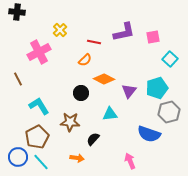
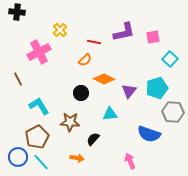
gray hexagon: moved 4 px right; rotated 20 degrees clockwise
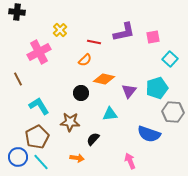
orange diamond: rotated 15 degrees counterclockwise
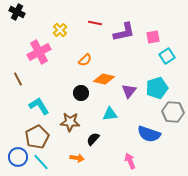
black cross: rotated 21 degrees clockwise
red line: moved 1 px right, 19 px up
cyan square: moved 3 px left, 3 px up; rotated 14 degrees clockwise
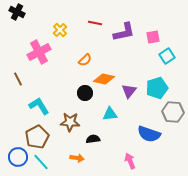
black circle: moved 4 px right
black semicircle: rotated 40 degrees clockwise
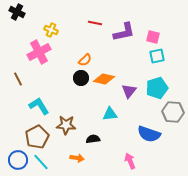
yellow cross: moved 9 px left; rotated 24 degrees counterclockwise
pink square: rotated 24 degrees clockwise
cyan square: moved 10 px left; rotated 21 degrees clockwise
black circle: moved 4 px left, 15 px up
brown star: moved 4 px left, 3 px down
blue circle: moved 3 px down
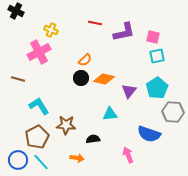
black cross: moved 1 px left, 1 px up
brown line: rotated 48 degrees counterclockwise
cyan pentagon: rotated 15 degrees counterclockwise
pink arrow: moved 2 px left, 6 px up
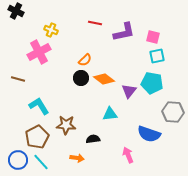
orange diamond: rotated 25 degrees clockwise
cyan pentagon: moved 5 px left, 5 px up; rotated 30 degrees counterclockwise
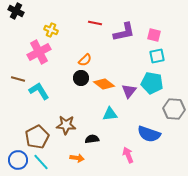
pink square: moved 1 px right, 2 px up
orange diamond: moved 5 px down
cyan L-shape: moved 15 px up
gray hexagon: moved 1 px right, 3 px up
black semicircle: moved 1 px left
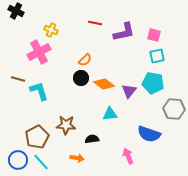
cyan pentagon: moved 1 px right
cyan L-shape: rotated 15 degrees clockwise
pink arrow: moved 1 px down
